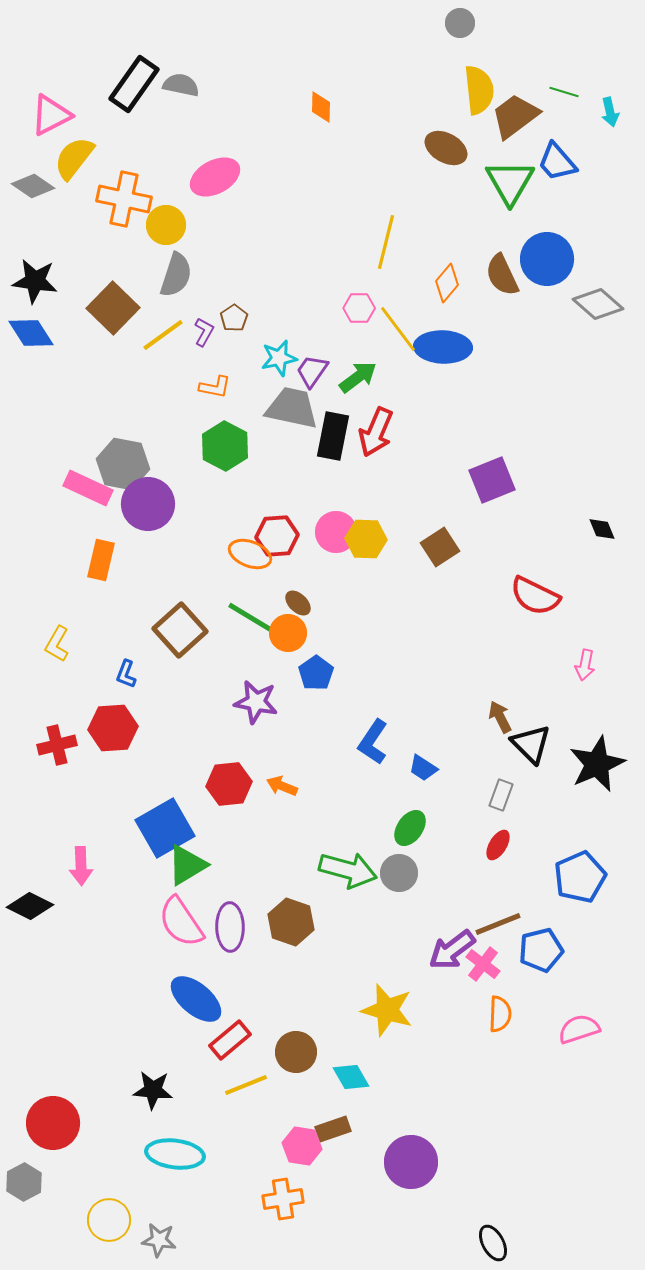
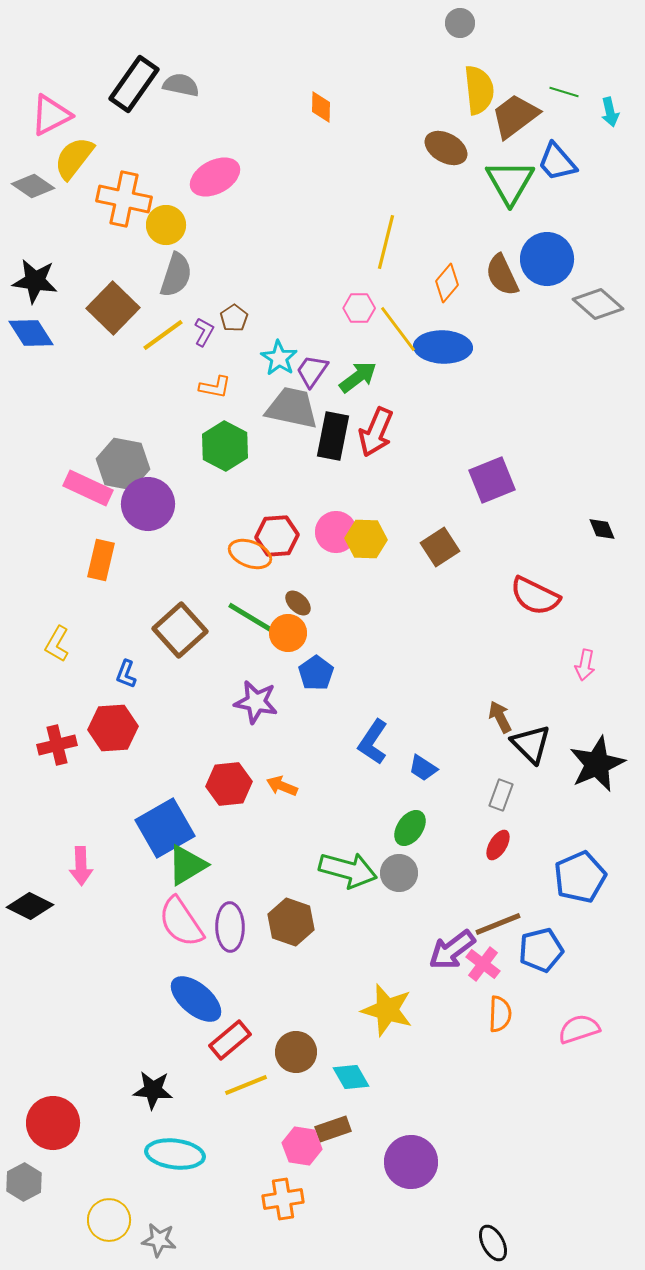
cyan star at (279, 358): rotated 27 degrees counterclockwise
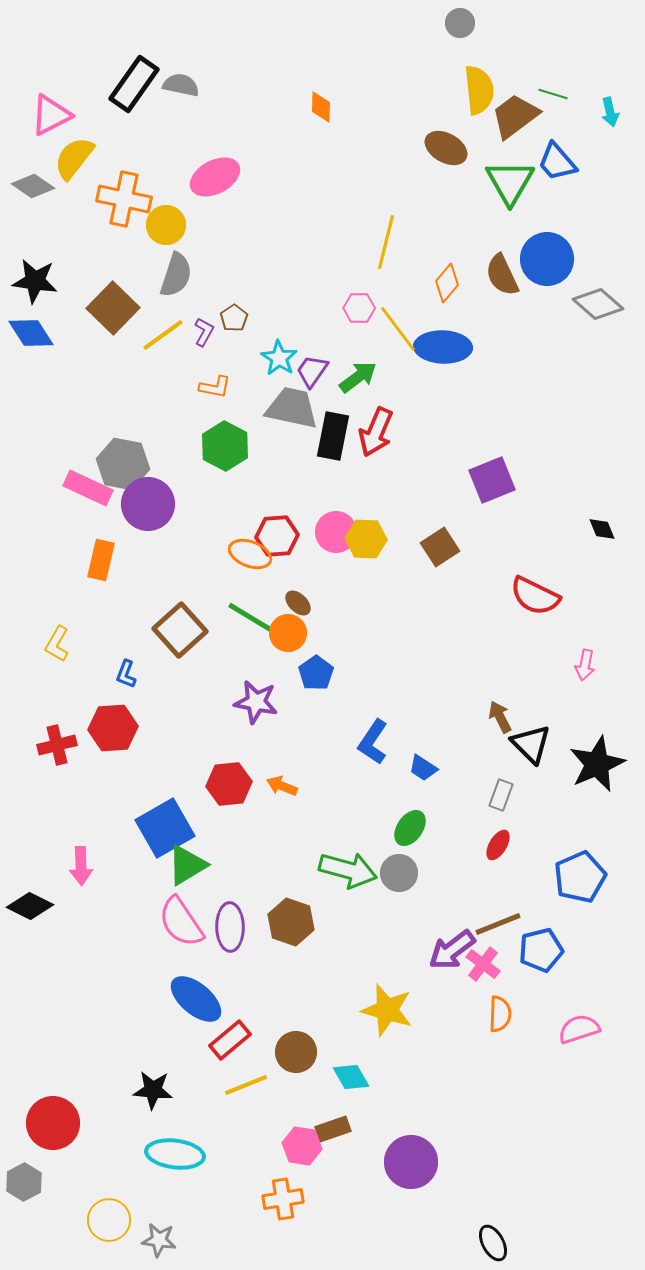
green line at (564, 92): moved 11 px left, 2 px down
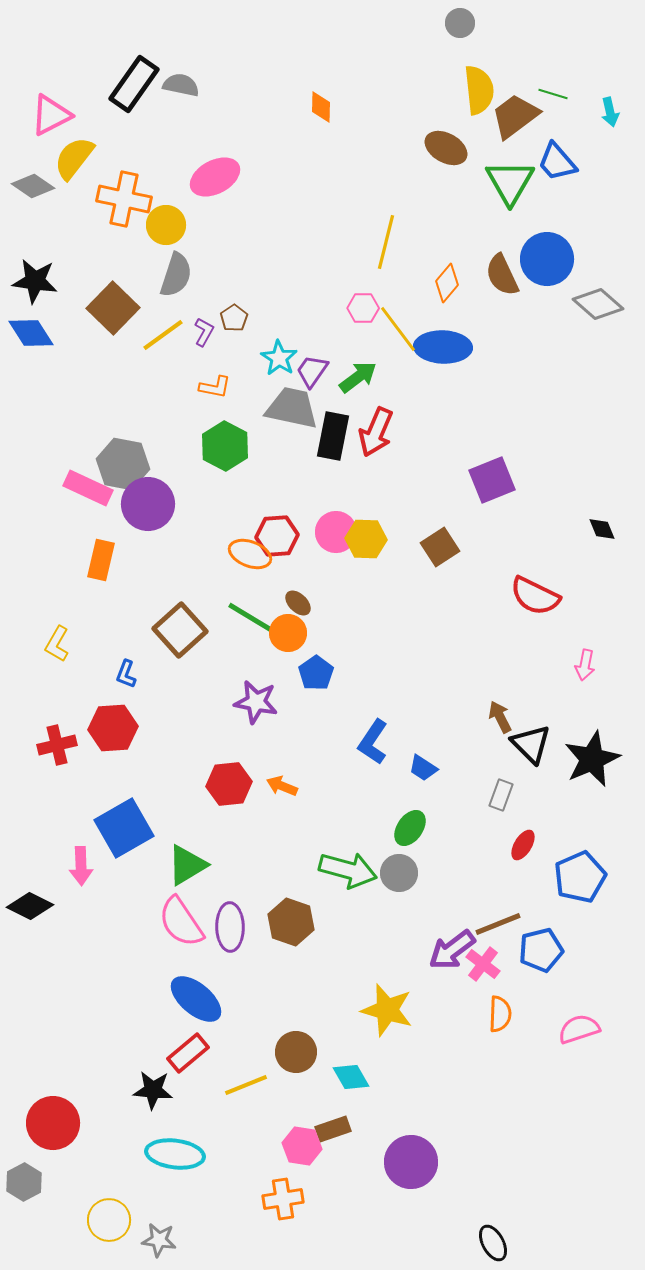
pink hexagon at (359, 308): moved 4 px right
black star at (597, 764): moved 5 px left, 5 px up
blue square at (165, 828): moved 41 px left
red ellipse at (498, 845): moved 25 px right
red rectangle at (230, 1040): moved 42 px left, 13 px down
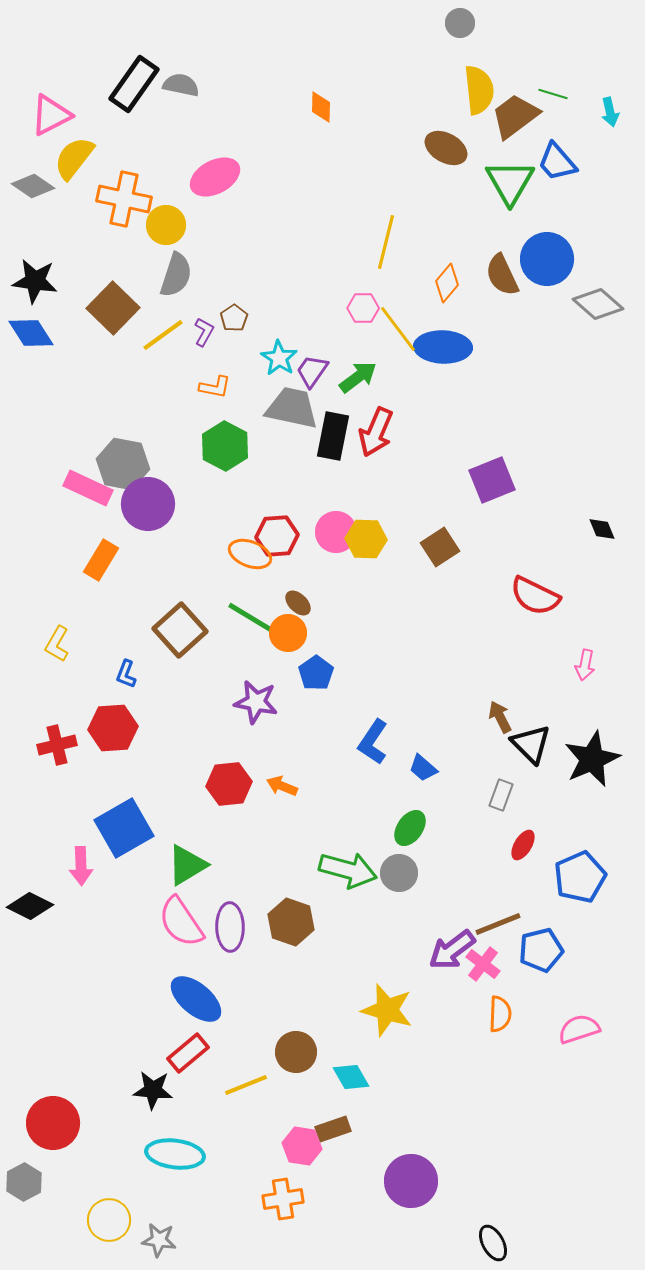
orange rectangle at (101, 560): rotated 18 degrees clockwise
blue trapezoid at (423, 768): rotated 8 degrees clockwise
purple circle at (411, 1162): moved 19 px down
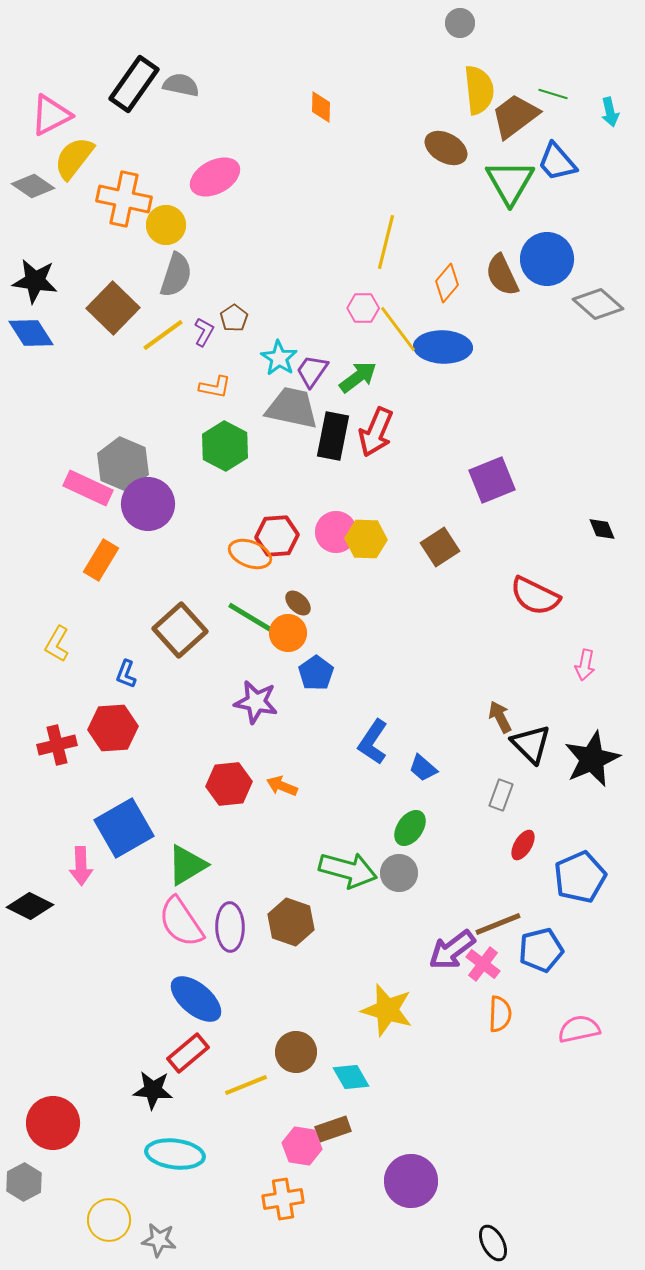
gray hexagon at (123, 464): rotated 12 degrees clockwise
pink semicircle at (579, 1029): rotated 6 degrees clockwise
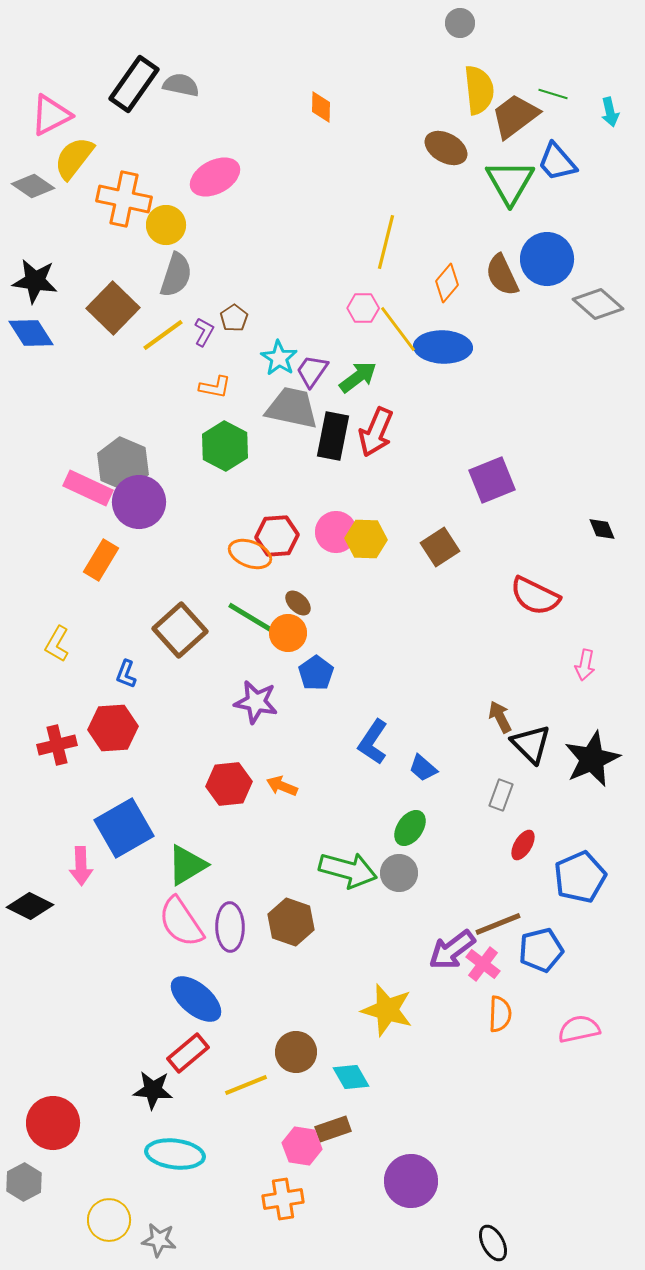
purple circle at (148, 504): moved 9 px left, 2 px up
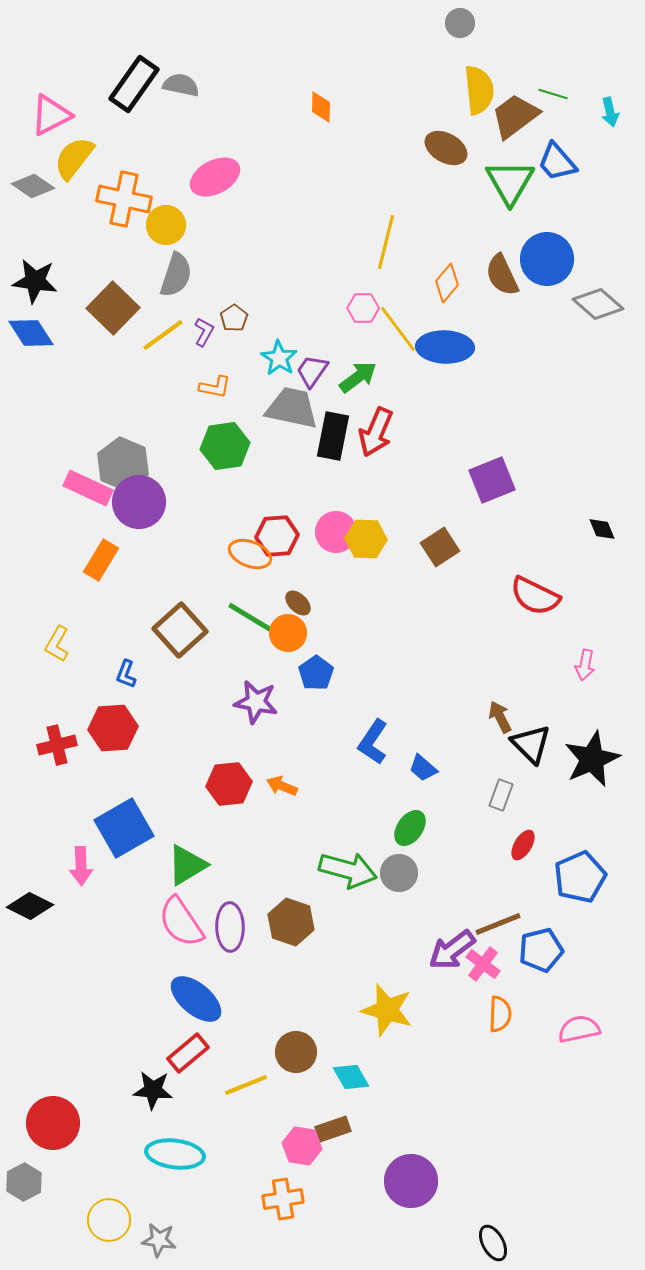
blue ellipse at (443, 347): moved 2 px right
green hexagon at (225, 446): rotated 24 degrees clockwise
